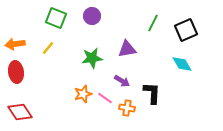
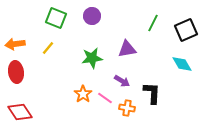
orange star: rotated 18 degrees counterclockwise
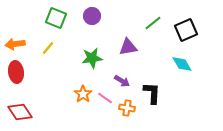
green line: rotated 24 degrees clockwise
purple triangle: moved 1 px right, 2 px up
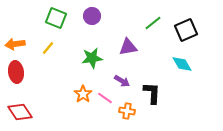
orange cross: moved 3 px down
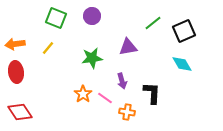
black square: moved 2 px left, 1 px down
purple arrow: rotated 42 degrees clockwise
orange cross: moved 1 px down
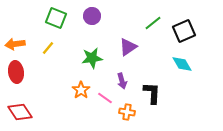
purple triangle: rotated 24 degrees counterclockwise
orange star: moved 2 px left, 4 px up
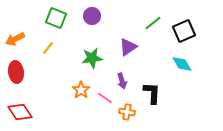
orange arrow: moved 5 px up; rotated 18 degrees counterclockwise
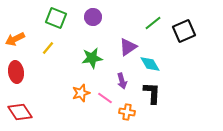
purple circle: moved 1 px right, 1 px down
cyan diamond: moved 32 px left
orange star: moved 3 px down; rotated 18 degrees clockwise
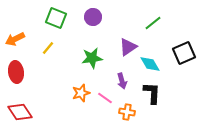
black square: moved 22 px down
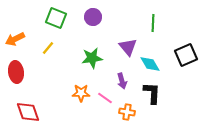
green line: rotated 48 degrees counterclockwise
purple triangle: rotated 36 degrees counterclockwise
black square: moved 2 px right, 2 px down
orange star: rotated 18 degrees clockwise
red diamond: moved 8 px right; rotated 15 degrees clockwise
